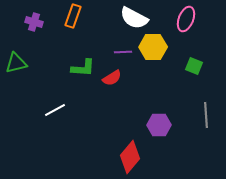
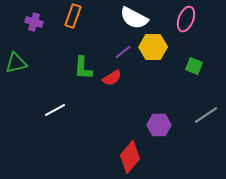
purple line: rotated 36 degrees counterclockwise
green L-shape: rotated 90 degrees clockwise
gray line: rotated 60 degrees clockwise
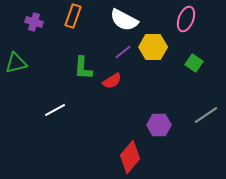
white semicircle: moved 10 px left, 2 px down
green square: moved 3 px up; rotated 12 degrees clockwise
red semicircle: moved 3 px down
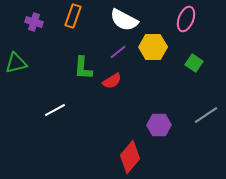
purple line: moved 5 px left
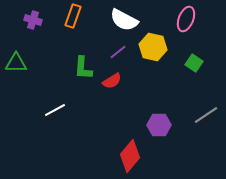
purple cross: moved 1 px left, 2 px up
yellow hexagon: rotated 12 degrees clockwise
green triangle: rotated 15 degrees clockwise
red diamond: moved 1 px up
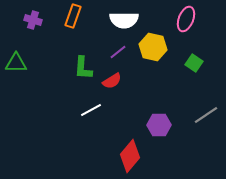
white semicircle: rotated 28 degrees counterclockwise
white line: moved 36 px right
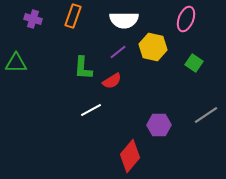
purple cross: moved 1 px up
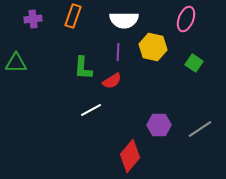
purple cross: rotated 24 degrees counterclockwise
purple line: rotated 48 degrees counterclockwise
gray line: moved 6 px left, 14 px down
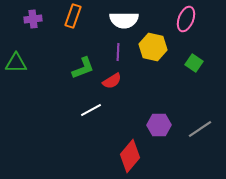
green L-shape: rotated 115 degrees counterclockwise
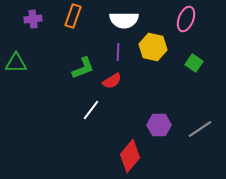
white line: rotated 25 degrees counterclockwise
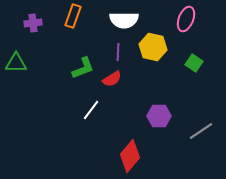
purple cross: moved 4 px down
red semicircle: moved 2 px up
purple hexagon: moved 9 px up
gray line: moved 1 px right, 2 px down
